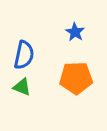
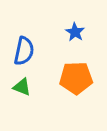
blue semicircle: moved 4 px up
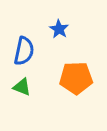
blue star: moved 16 px left, 3 px up
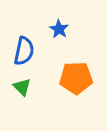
green triangle: rotated 24 degrees clockwise
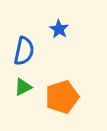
orange pentagon: moved 14 px left, 19 px down; rotated 16 degrees counterclockwise
green triangle: moved 1 px right; rotated 48 degrees clockwise
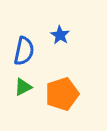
blue star: moved 1 px right, 6 px down
orange pentagon: moved 3 px up
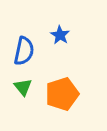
green triangle: rotated 42 degrees counterclockwise
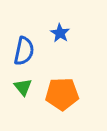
blue star: moved 2 px up
orange pentagon: rotated 16 degrees clockwise
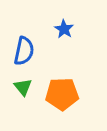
blue star: moved 4 px right, 4 px up
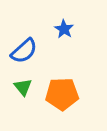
blue semicircle: rotated 36 degrees clockwise
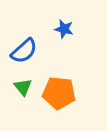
blue star: rotated 18 degrees counterclockwise
orange pentagon: moved 3 px left, 1 px up; rotated 8 degrees clockwise
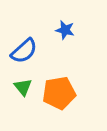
blue star: moved 1 px right, 1 px down
orange pentagon: rotated 16 degrees counterclockwise
